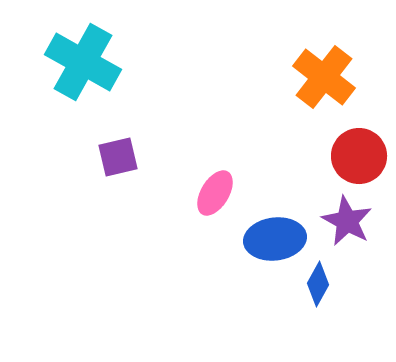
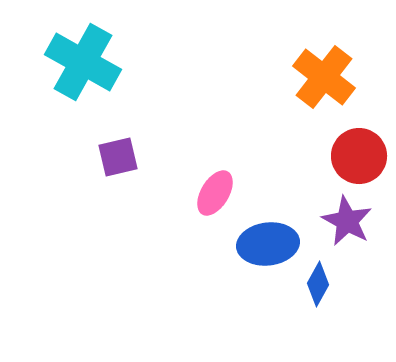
blue ellipse: moved 7 px left, 5 px down
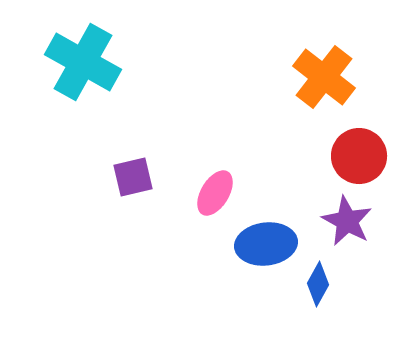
purple square: moved 15 px right, 20 px down
blue ellipse: moved 2 px left
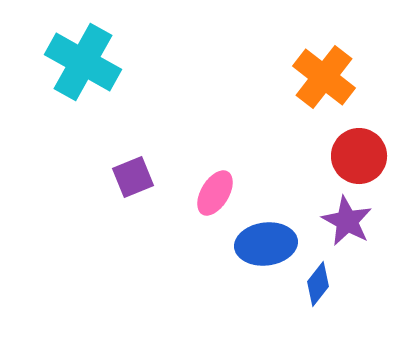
purple square: rotated 9 degrees counterclockwise
blue diamond: rotated 9 degrees clockwise
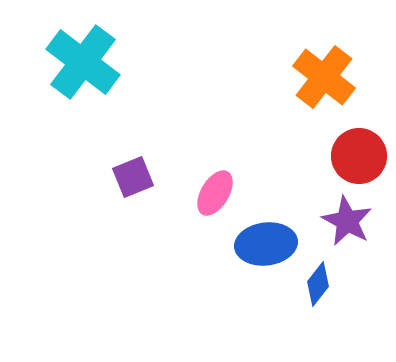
cyan cross: rotated 8 degrees clockwise
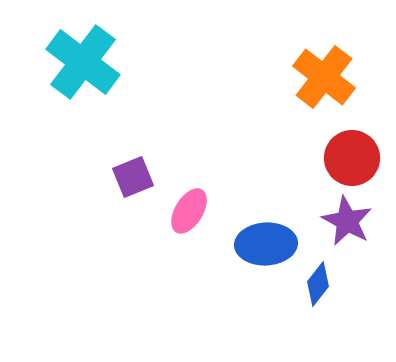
red circle: moved 7 px left, 2 px down
pink ellipse: moved 26 px left, 18 px down
blue ellipse: rotated 4 degrees clockwise
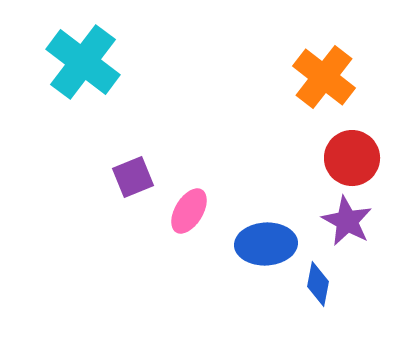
blue diamond: rotated 27 degrees counterclockwise
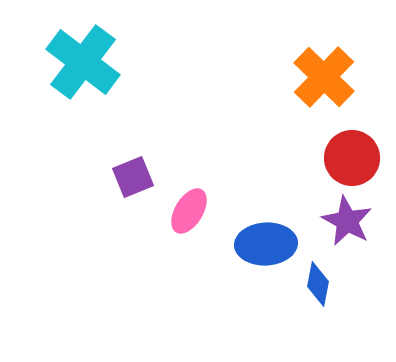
orange cross: rotated 6 degrees clockwise
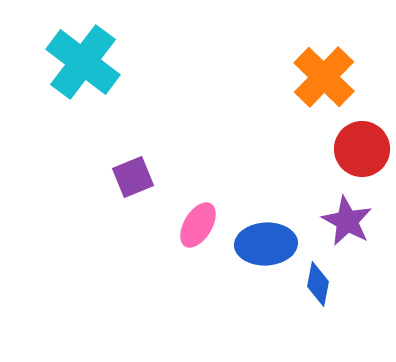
red circle: moved 10 px right, 9 px up
pink ellipse: moved 9 px right, 14 px down
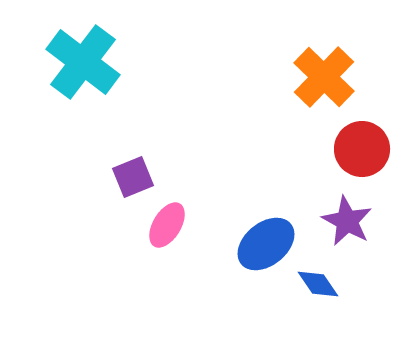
pink ellipse: moved 31 px left
blue ellipse: rotated 36 degrees counterclockwise
blue diamond: rotated 45 degrees counterclockwise
